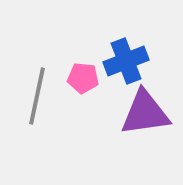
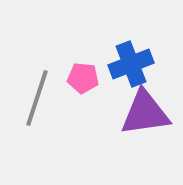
blue cross: moved 5 px right, 3 px down
gray line: moved 2 px down; rotated 6 degrees clockwise
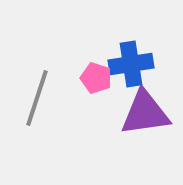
blue cross: rotated 12 degrees clockwise
pink pentagon: moved 13 px right; rotated 12 degrees clockwise
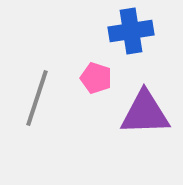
blue cross: moved 33 px up
purple triangle: rotated 6 degrees clockwise
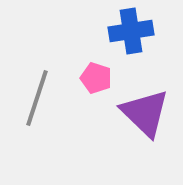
purple triangle: rotated 46 degrees clockwise
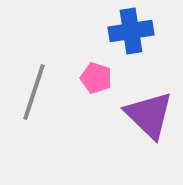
gray line: moved 3 px left, 6 px up
purple triangle: moved 4 px right, 2 px down
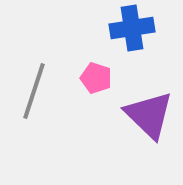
blue cross: moved 1 px right, 3 px up
gray line: moved 1 px up
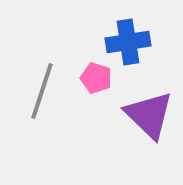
blue cross: moved 4 px left, 14 px down
gray line: moved 8 px right
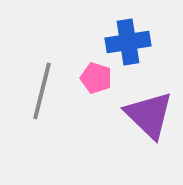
gray line: rotated 4 degrees counterclockwise
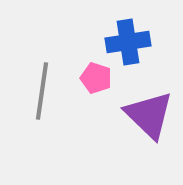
gray line: rotated 6 degrees counterclockwise
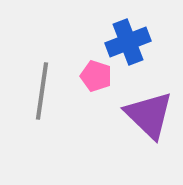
blue cross: rotated 12 degrees counterclockwise
pink pentagon: moved 2 px up
